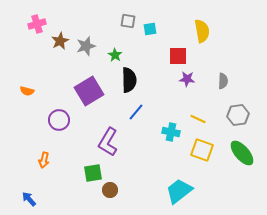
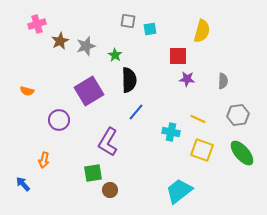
yellow semicircle: rotated 25 degrees clockwise
blue arrow: moved 6 px left, 15 px up
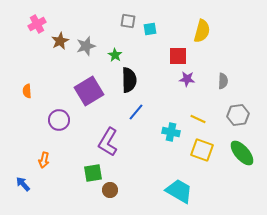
pink cross: rotated 12 degrees counterclockwise
orange semicircle: rotated 72 degrees clockwise
cyan trapezoid: rotated 68 degrees clockwise
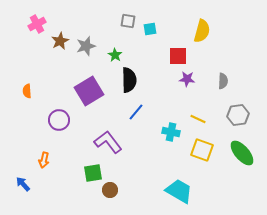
purple L-shape: rotated 112 degrees clockwise
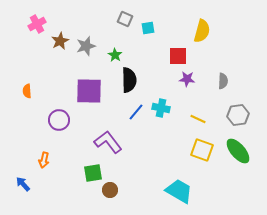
gray square: moved 3 px left, 2 px up; rotated 14 degrees clockwise
cyan square: moved 2 px left, 1 px up
purple square: rotated 32 degrees clockwise
cyan cross: moved 10 px left, 24 px up
green ellipse: moved 4 px left, 2 px up
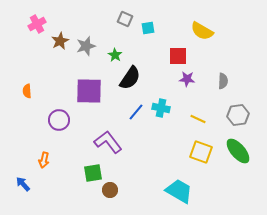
yellow semicircle: rotated 105 degrees clockwise
black semicircle: moved 1 px right, 2 px up; rotated 35 degrees clockwise
yellow square: moved 1 px left, 2 px down
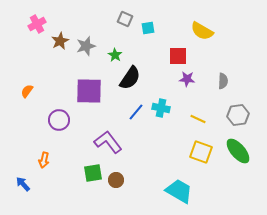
orange semicircle: rotated 40 degrees clockwise
brown circle: moved 6 px right, 10 px up
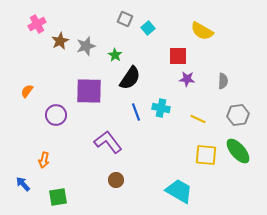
cyan square: rotated 32 degrees counterclockwise
blue line: rotated 60 degrees counterclockwise
purple circle: moved 3 px left, 5 px up
yellow square: moved 5 px right, 3 px down; rotated 15 degrees counterclockwise
green square: moved 35 px left, 24 px down
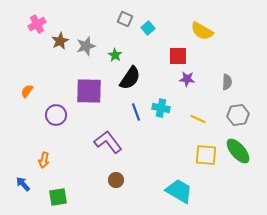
gray semicircle: moved 4 px right, 1 px down
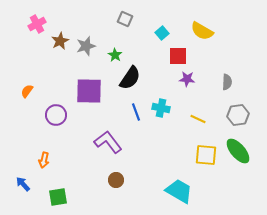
cyan square: moved 14 px right, 5 px down
